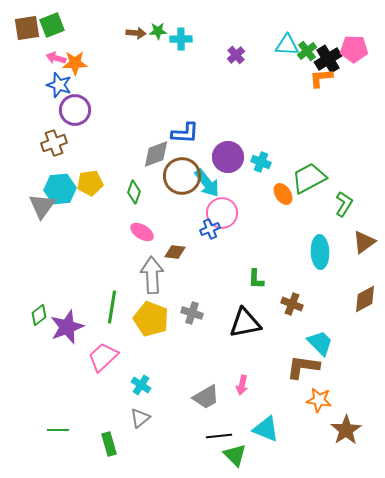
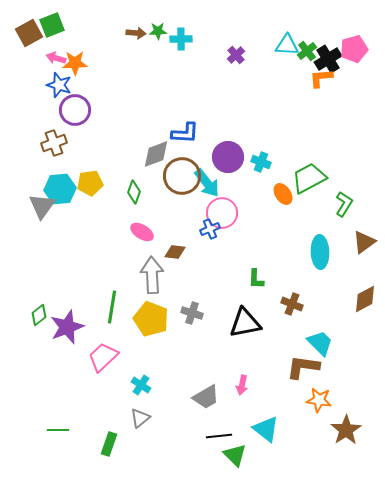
brown square at (27, 28): moved 2 px right, 5 px down; rotated 20 degrees counterclockwise
pink pentagon at (354, 49): rotated 16 degrees counterclockwise
cyan triangle at (266, 429): rotated 16 degrees clockwise
green rectangle at (109, 444): rotated 35 degrees clockwise
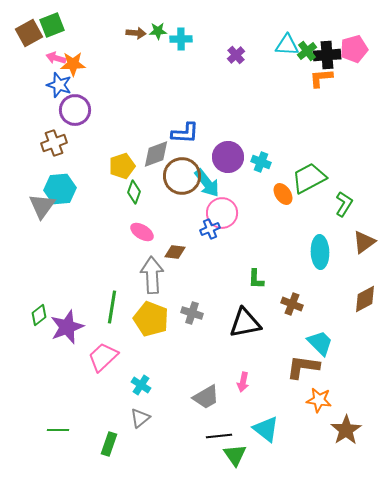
black cross at (328, 59): moved 1 px left, 4 px up; rotated 28 degrees clockwise
orange star at (75, 63): moved 2 px left, 1 px down
yellow pentagon at (90, 183): moved 32 px right, 17 px up; rotated 10 degrees counterclockwise
pink arrow at (242, 385): moved 1 px right, 3 px up
green triangle at (235, 455): rotated 10 degrees clockwise
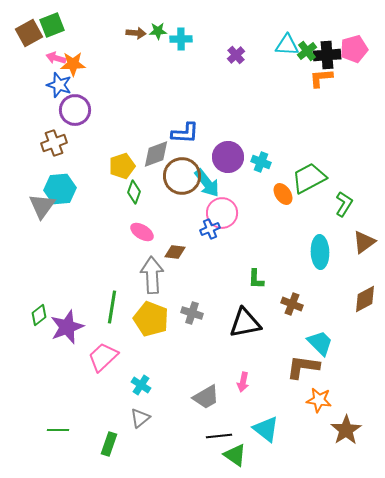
green triangle at (235, 455): rotated 20 degrees counterclockwise
